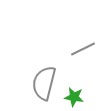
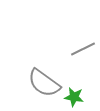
gray semicircle: rotated 68 degrees counterclockwise
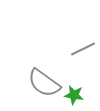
green star: moved 2 px up
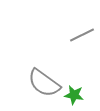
gray line: moved 1 px left, 14 px up
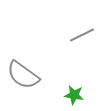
gray semicircle: moved 21 px left, 8 px up
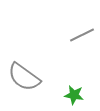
gray semicircle: moved 1 px right, 2 px down
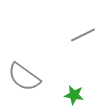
gray line: moved 1 px right
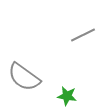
green star: moved 7 px left, 1 px down
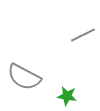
gray semicircle: rotated 8 degrees counterclockwise
